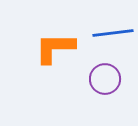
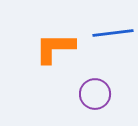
purple circle: moved 10 px left, 15 px down
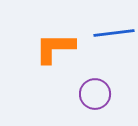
blue line: moved 1 px right
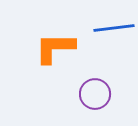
blue line: moved 5 px up
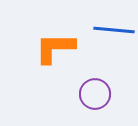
blue line: moved 2 px down; rotated 12 degrees clockwise
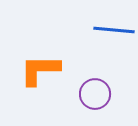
orange L-shape: moved 15 px left, 22 px down
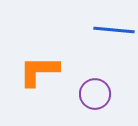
orange L-shape: moved 1 px left, 1 px down
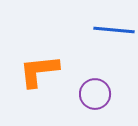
orange L-shape: rotated 6 degrees counterclockwise
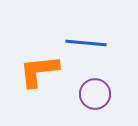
blue line: moved 28 px left, 13 px down
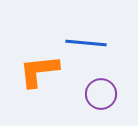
purple circle: moved 6 px right
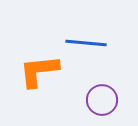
purple circle: moved 1 px right, 6 px down
